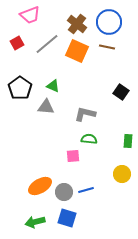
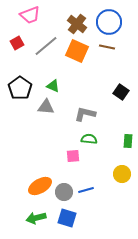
gray line: moved 1 px left, 2 px down
green arrow: moved 1 px right, 4 px up
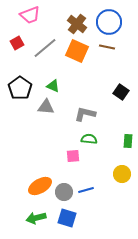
gray line: moved 1 px left, 2 px down
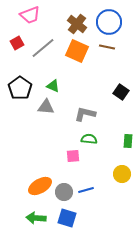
gray line: moved 2 px left
green arrow: rotated 18 degrees clockwise
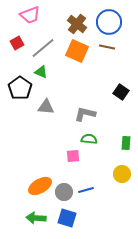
green triangle: moved 12 px left, 14 px up
green rectangle: moved 2 px left, 2 px down
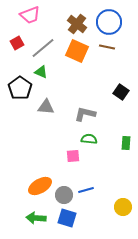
yellow circle: moved 1 px right, 33 px down
gray circle: moved 3 px down
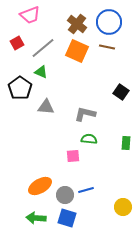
gray circle: moved 1 px right
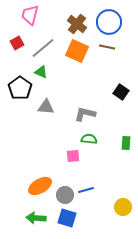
pink trapezoid: rotated 125 degrees clockwise
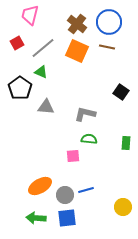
blue square: rotated 24 degrees counterclockwise
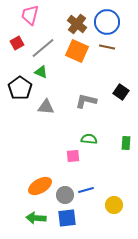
blue circle: moved 2 px left
gray L-shape: moved 1 px right, 13 px up
yellow circle: moved 9 px left, 2 px up
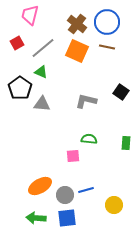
gray triangle: moved 4 px left, 3 px up
